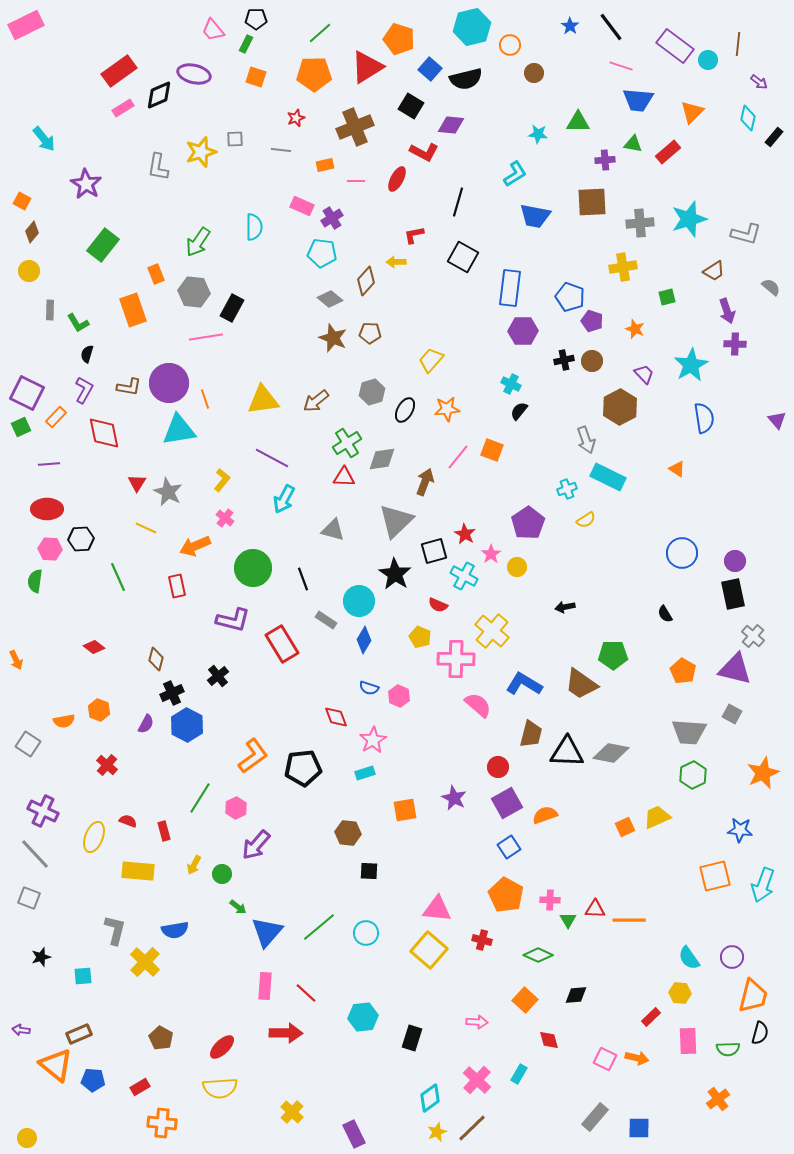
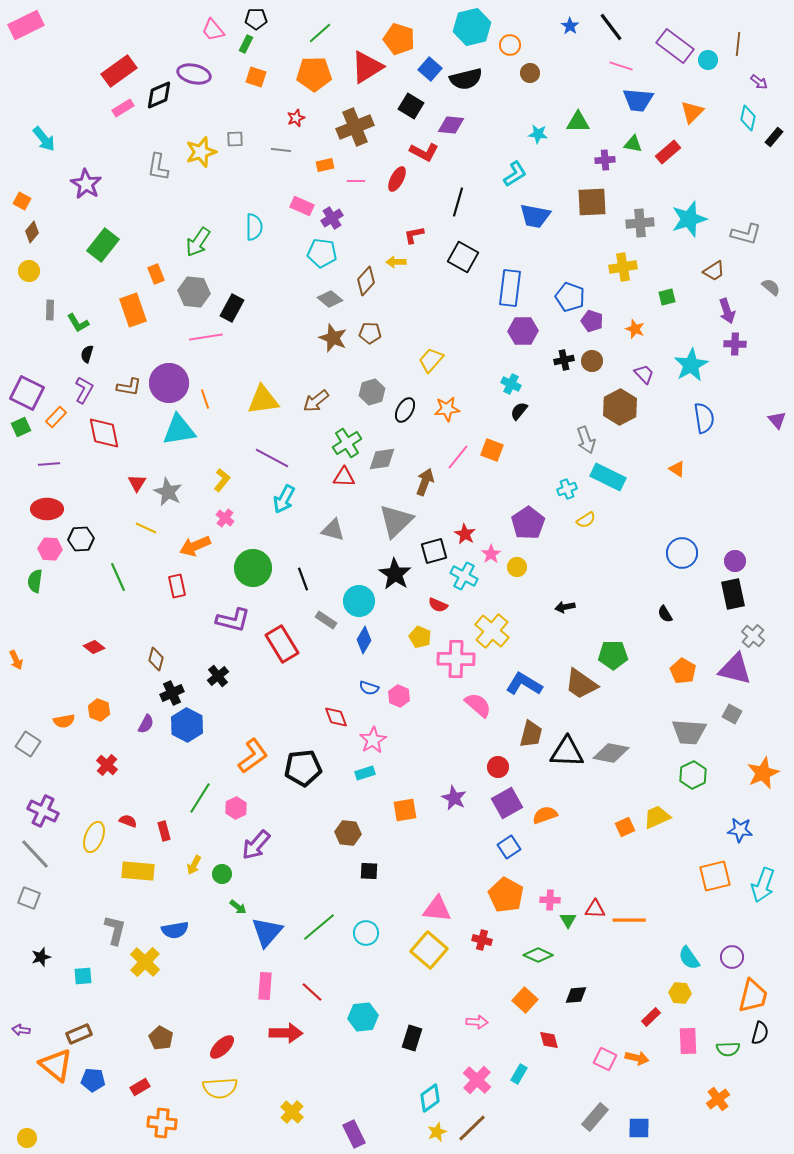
brown circle at (534, 73): moved 4 px left
red line at (306, 993): moved 6 px right, 1 px up
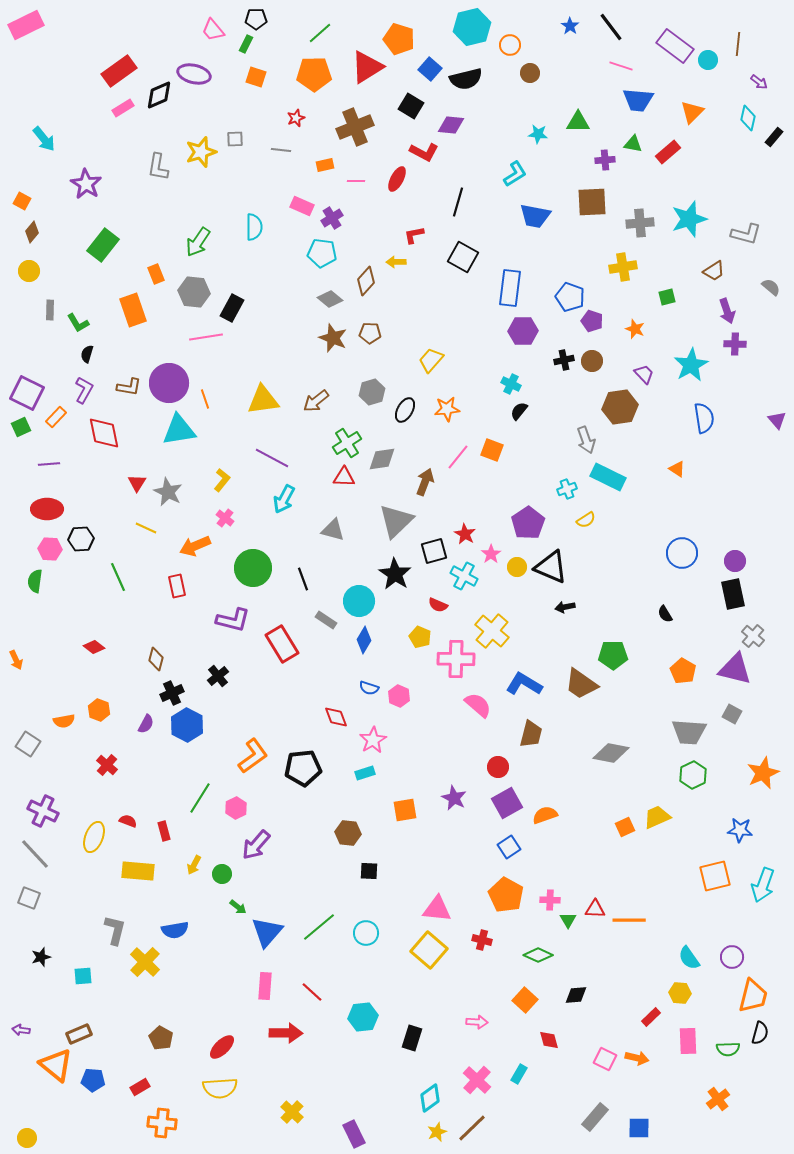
brown hexagon at (620, 407): rotated 20 degrees clockwise
black triangle at (567, 752): moved 16 px left, 185 px up; rotated 21 degrees clockwise
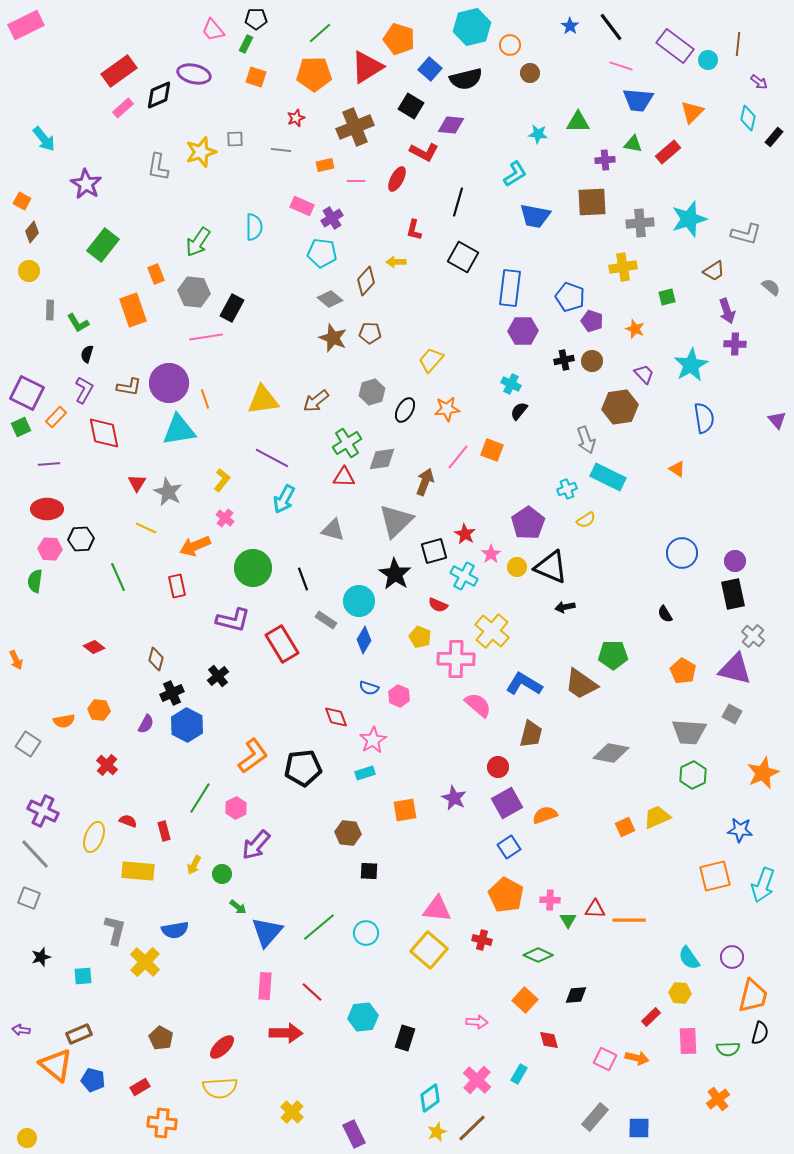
pink rectangle at (123, 108): rotated 10 degrees counterclockwise
red L-shape at (414, 235): moved 5 px up; rotated 65 degrees counterclockwise
orange hexagon at (99, 710): rotated 15 degrees counterclockwise
black rectangle at (412, 1038): moved 7 px left
blue pentagon at (93, 1080): rotated 10 degrees clockwise
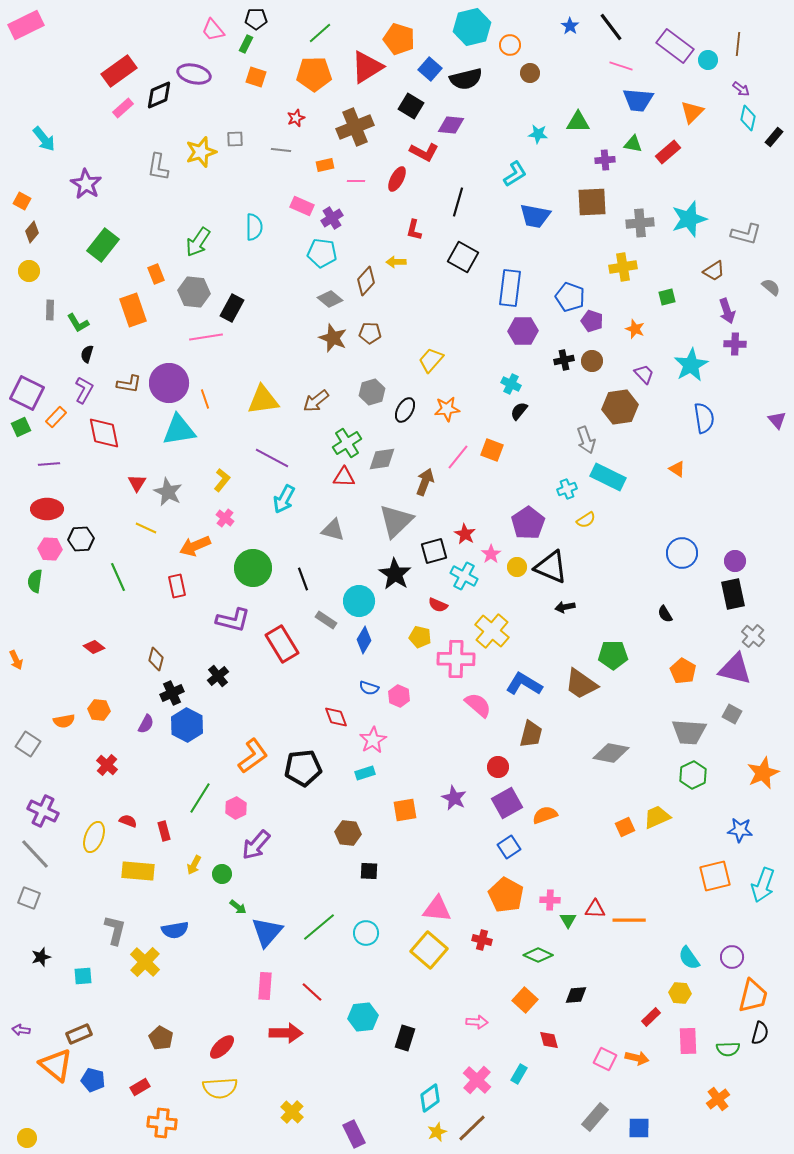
purple arrow at (759, 82): moved 18 px left, 7 px down
brown L-shape at (129, 387): moved 3 px up
yellow pentagon at (420, 637): rotated 10 degrees counterclockwise
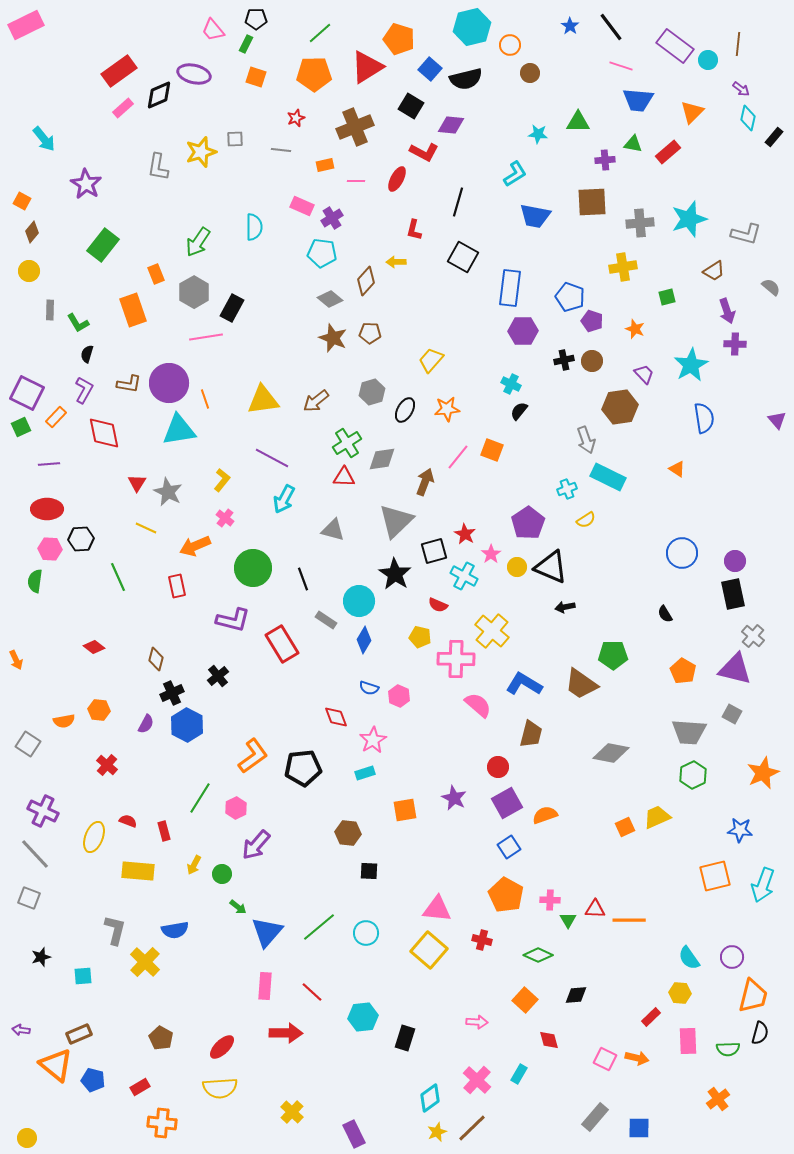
gray hexagon at (194, 292): rotated 24 degrees clockwise
